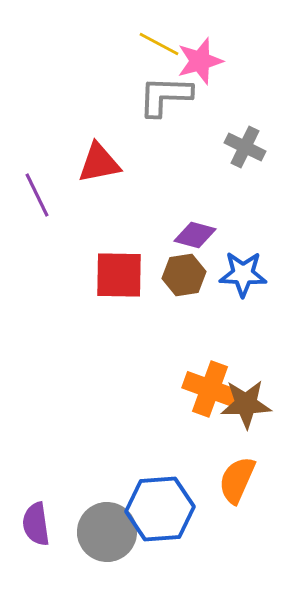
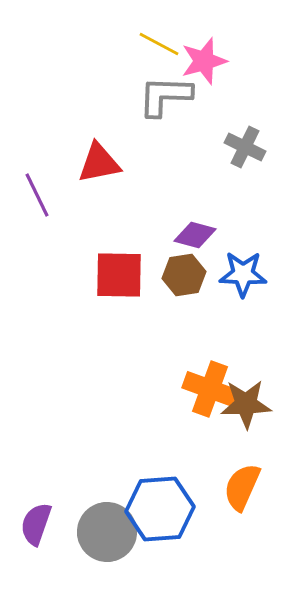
pink star: moved 4 px right
orange semicircle: moved 5 px right, 7 px down
purple semicircle: rotated 27 degrees clockwise
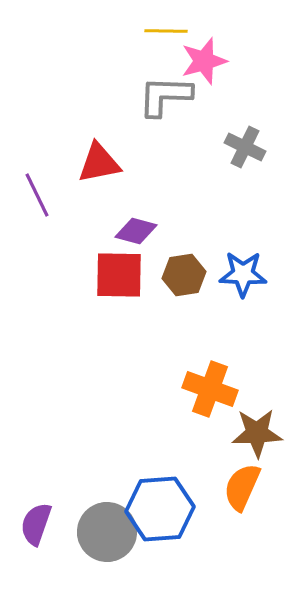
yellow line: moved 7 px right, 13 px up; rotated 27 degrees counterclockwise
purple diamond: moved 59 px left, 4 px up
brown star: moved 11 px right, 29 px down
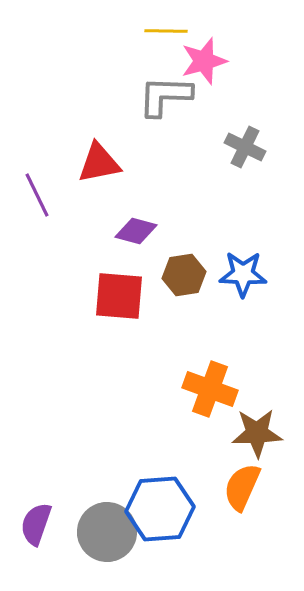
red square: moved 21 px down; rotated 4 degrees clockwise
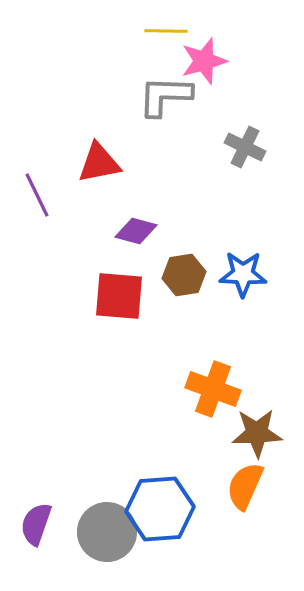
orange cross: moved 3 px right
orange semicircle: moved 3 px right, 1 px up
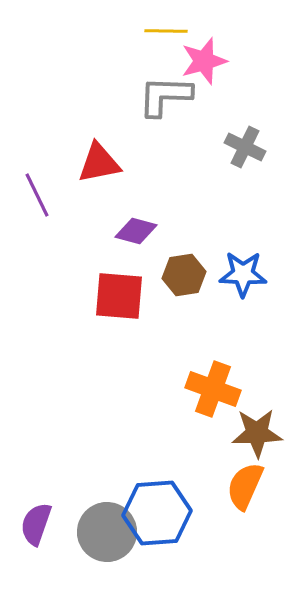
blue hexagon: moved 3 px left, 4 px down
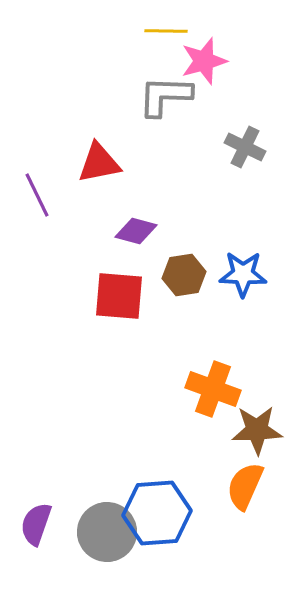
brown star: moved 3 px up
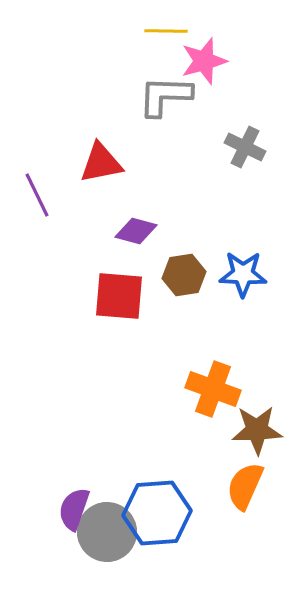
red triangle: moved 2 px right
purple semicircle: moved 38 px right, 15 px up
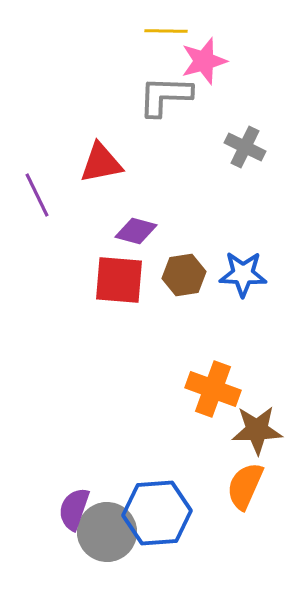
red square: moved 16 px up
